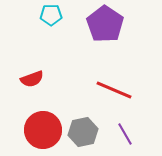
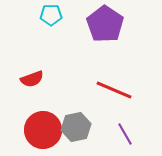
gray hexagon: moved 7 px left, 5 px up
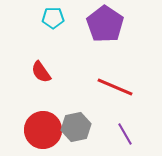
cyan pentagon: moved 2 px right, 3 px down
red semicircle: moved 9 px right, 7 px up; rotated 75 degrees clockwise
red line: moved 1 px right, 3 px up
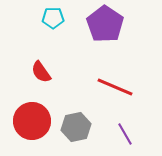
red circle: moved 11 px left, 9 px up
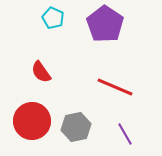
cyan pentagon: rotated 25 degrees clockwise
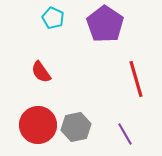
red line: moved 21 px right, 8 px up; rotated 51 degrees clockwise
red circle: moved 6 px right, 4 px down
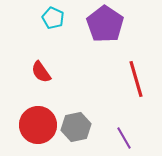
purple line: moved 1 px left, 4 px down
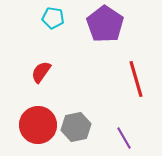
cyan pentagon: rotated 15 degrees counterclockwise
red semicircle: rotated 70 degrees clockwise
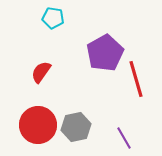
purple pentagon: moved 29 px down; rotated 9 degrees clockwise
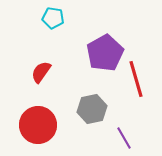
gray hexagon: moved 16 px right, 18 px up
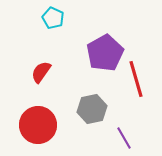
cyan pentagon: rotated 15 degrees clockwise
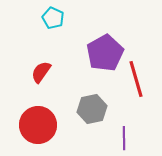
purple line: rotated 30 degrees clockwise
